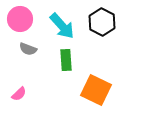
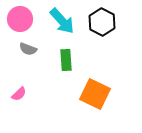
cyan arrow: moved 5 px up
orange square: moved 1 px left, 4 px down
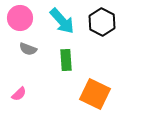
pink circle: moved 1 px up
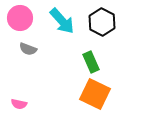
green rectangle: moved 25 px right, 2 px down; rotated 20 degrees counterclockwise
pink semicircle: moved 10 px down; rotated 56 degrees clockwise
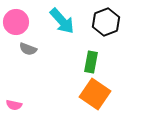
pink circle: moved 4 px left, 4 px down
black hexagon: moved 4 px right; rotated 12 degrees clockwise
green rectangle: rotated 35 degrees clockwise
orange square: rotated 8 degrees clockwise
pink semicircle: moved 5 px left, 1 px down
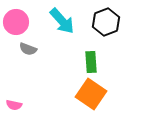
green rectangle: rotated 15 degrees counterclockwise
orange square: moved 4 px left
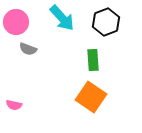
cyan arrow: moved 3 px up
green rectangle: moved 2 px right, 2 px up
orange square: moved 3 px down
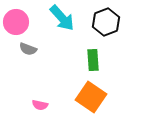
pink semicircle: moved 26 px right
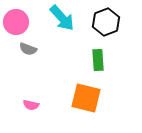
green rectangle: moved 5 px right
orange square: moved 5 px left, 1 px down; rotated 20 degrees counterclockwise
pink semicircle: moved 9 px left
